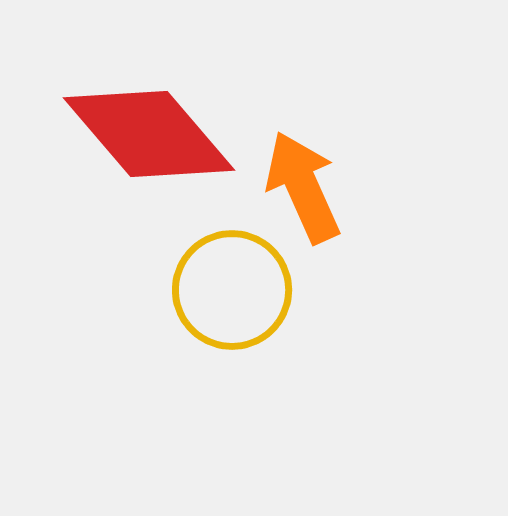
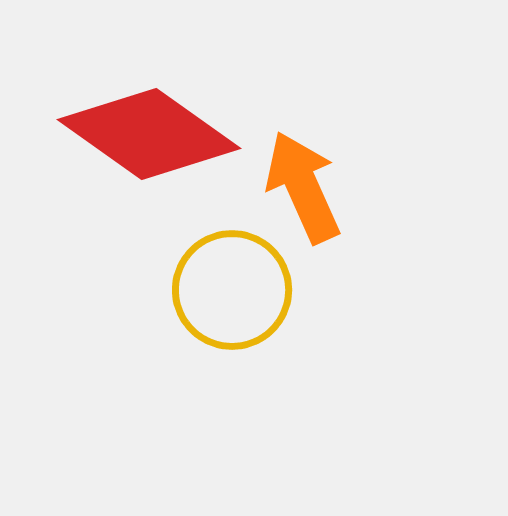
red diamond: rotated 14 degrees counterclockwise
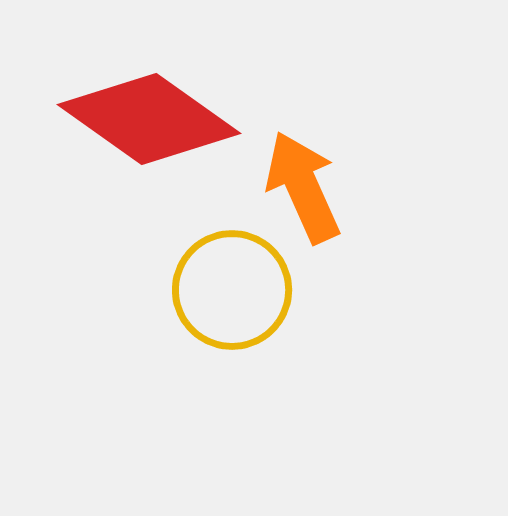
red diamond: moved 15 px up
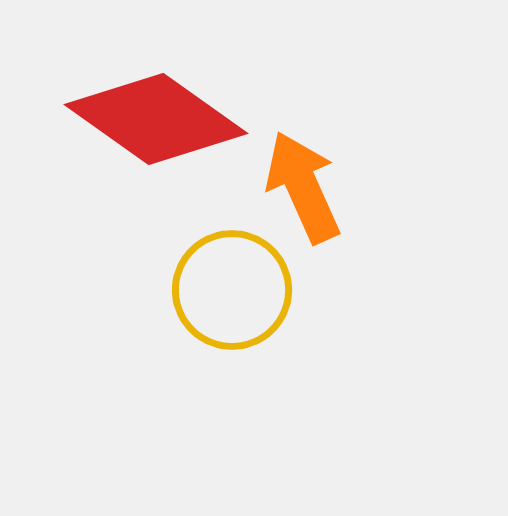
red diamond: moved 7 px right
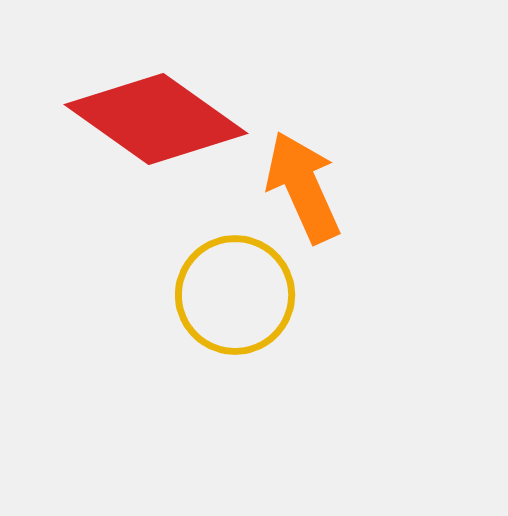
yellow circle: moved 3 px right, 5 px down
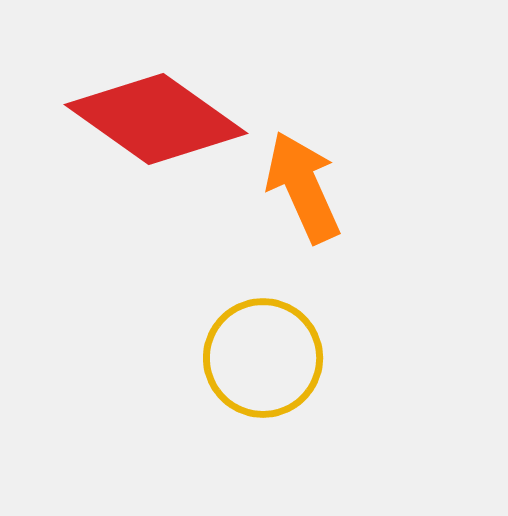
yellow circle: moved 28 px right, 63 px down
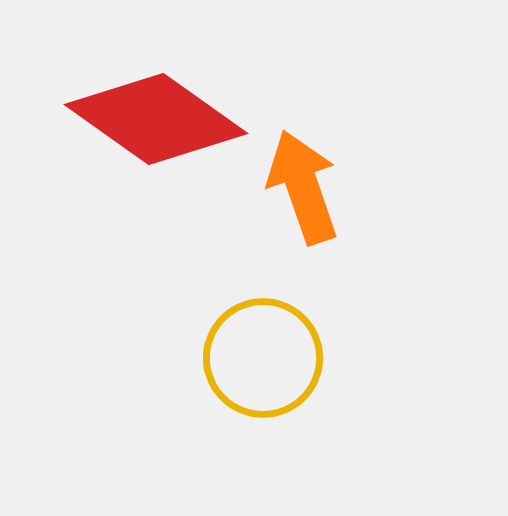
orange arrow: rotated 5 degrees clockwise
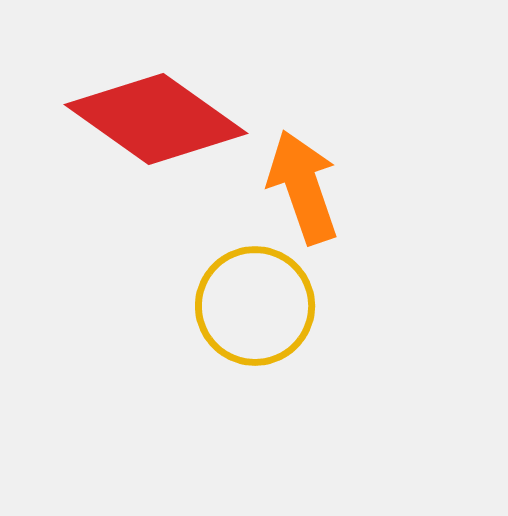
yellow circle: moved 8 px left, 52 px up
